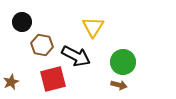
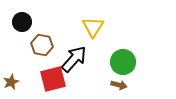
black arrow: moved 2 px left, 3 px down; rotated 76 degrees counterclockwise
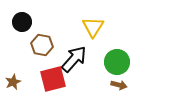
green circle: moved 6 px left
brown star: moved 2 px right
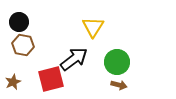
black circle: moved 3 px left
brown hexagon: moved 19 px left
black arrow: rotated 12 degrees clockwise
red square: moved 2 px left
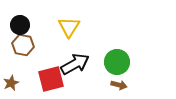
black circle: moved 1 px right, 3 px down
yellow triangle: moved 24 px left
black arrow: moved 1 px right, 5 px down; rotated 8 degrees clockwise
brown star: moved 2 px left, 1 px down
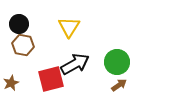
black circle: moved 1 px left, 1 px up
brown arrow: rotated 49 degrees counterclockwise
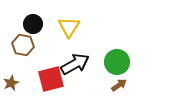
black circle: moved 14 px right
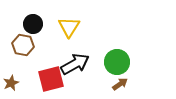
brown arrow: moved 1 px right, 1 px up
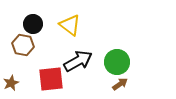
yellow triangle: moved 1 px right, 2 px up; rotated 25 degrees counterclockwise
black arrow: moved 3 px right, 3 px up
red square: rotated 8 degrees clockwise
